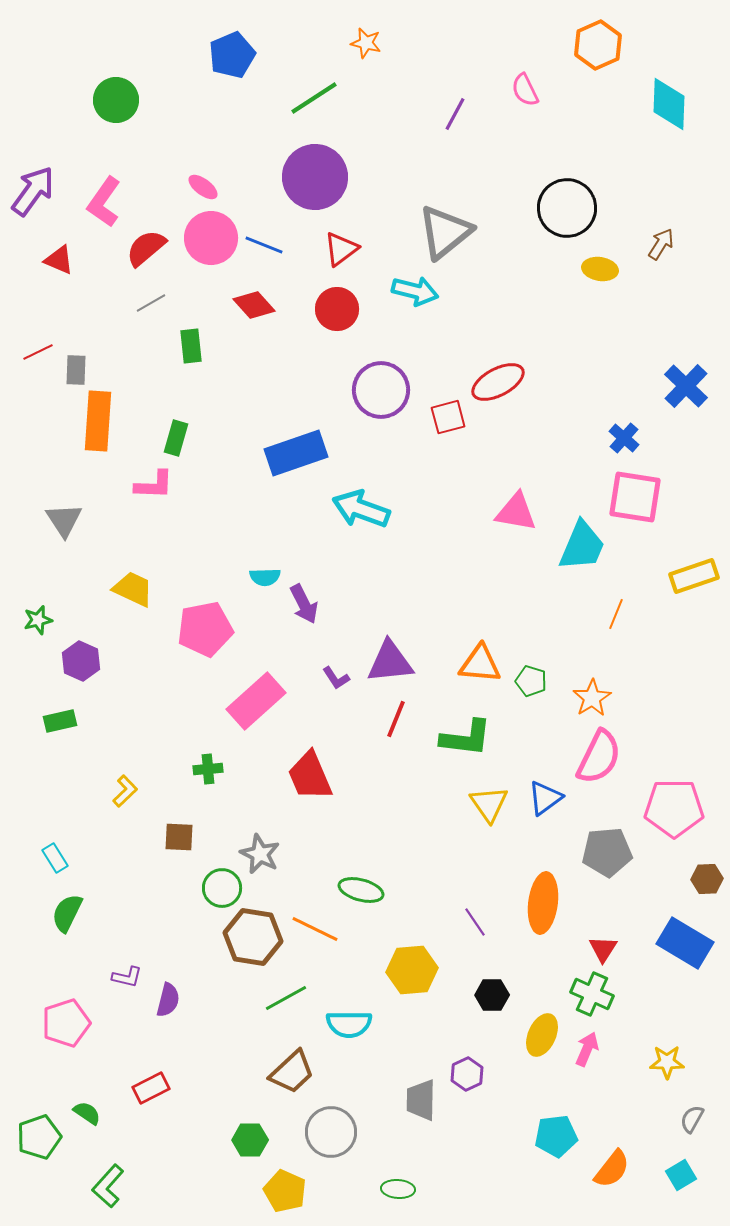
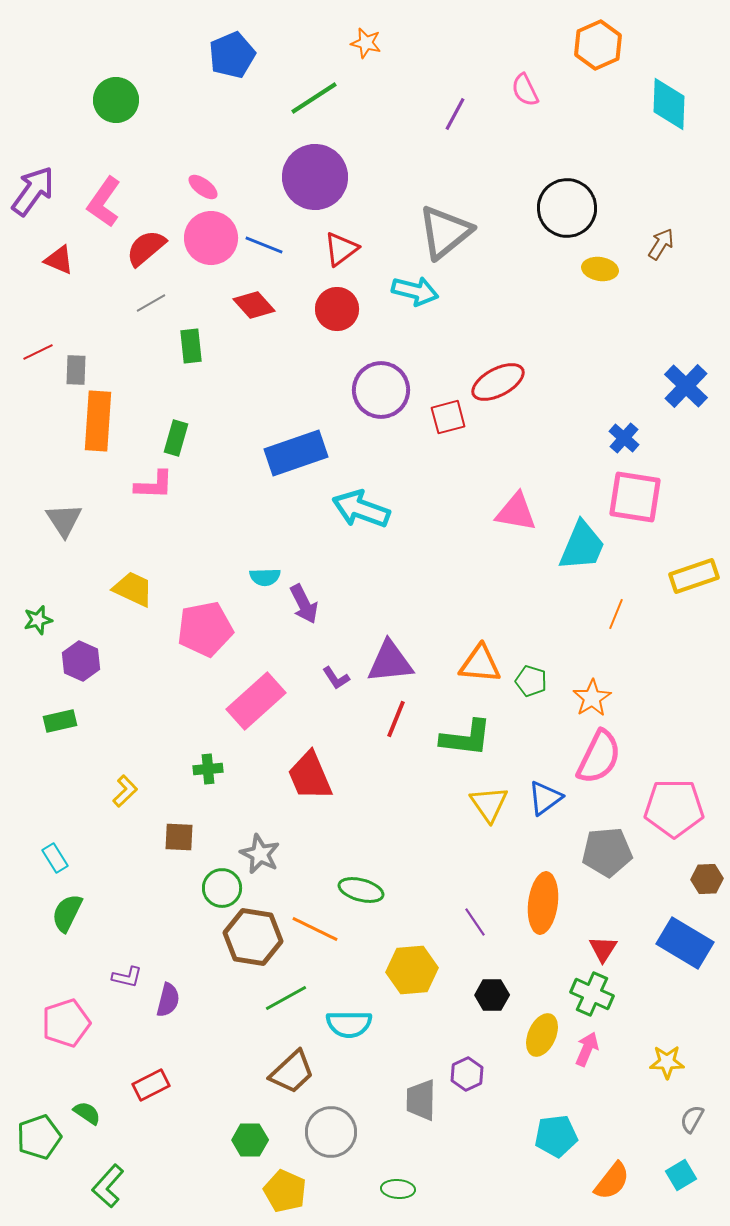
red rectangle at (151, 1088): moved 3 px up
orange semicircle at (612, 1169): moved 12 px down
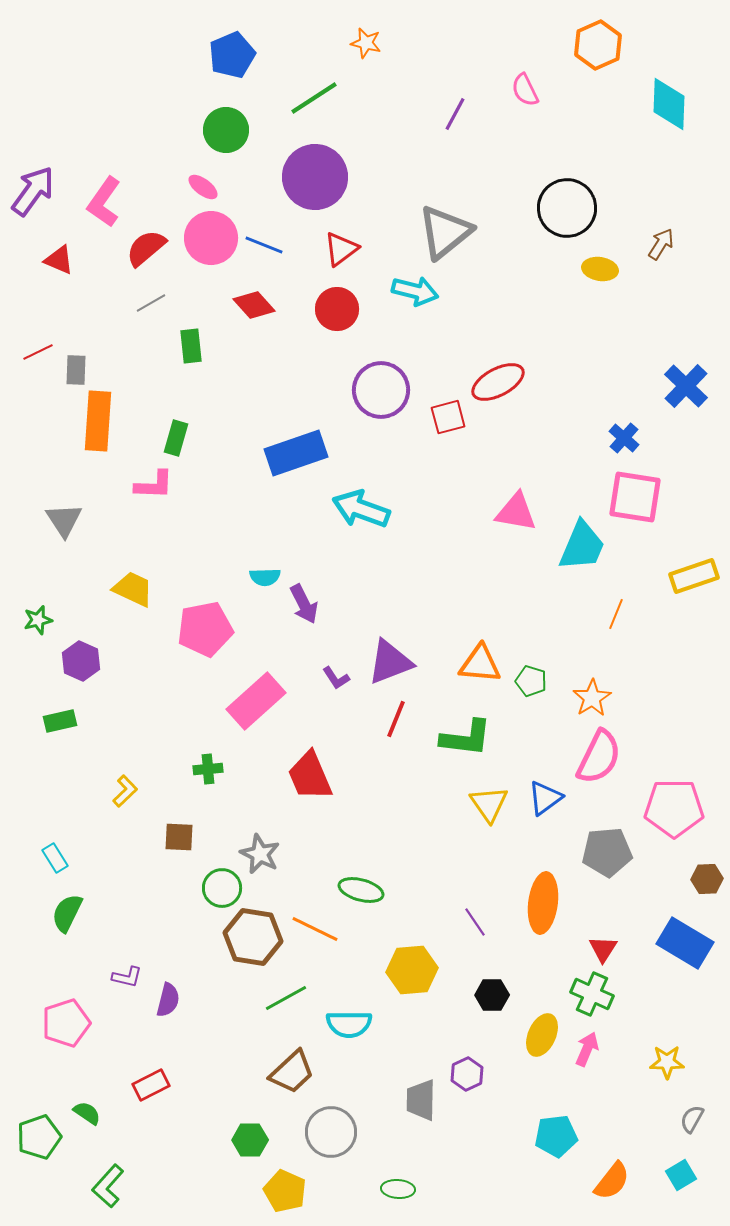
green circle at (116, 100): moved 110 px right, 30 px down
purple triangle at (390, 662): rotated 15 degrees counterclockwise
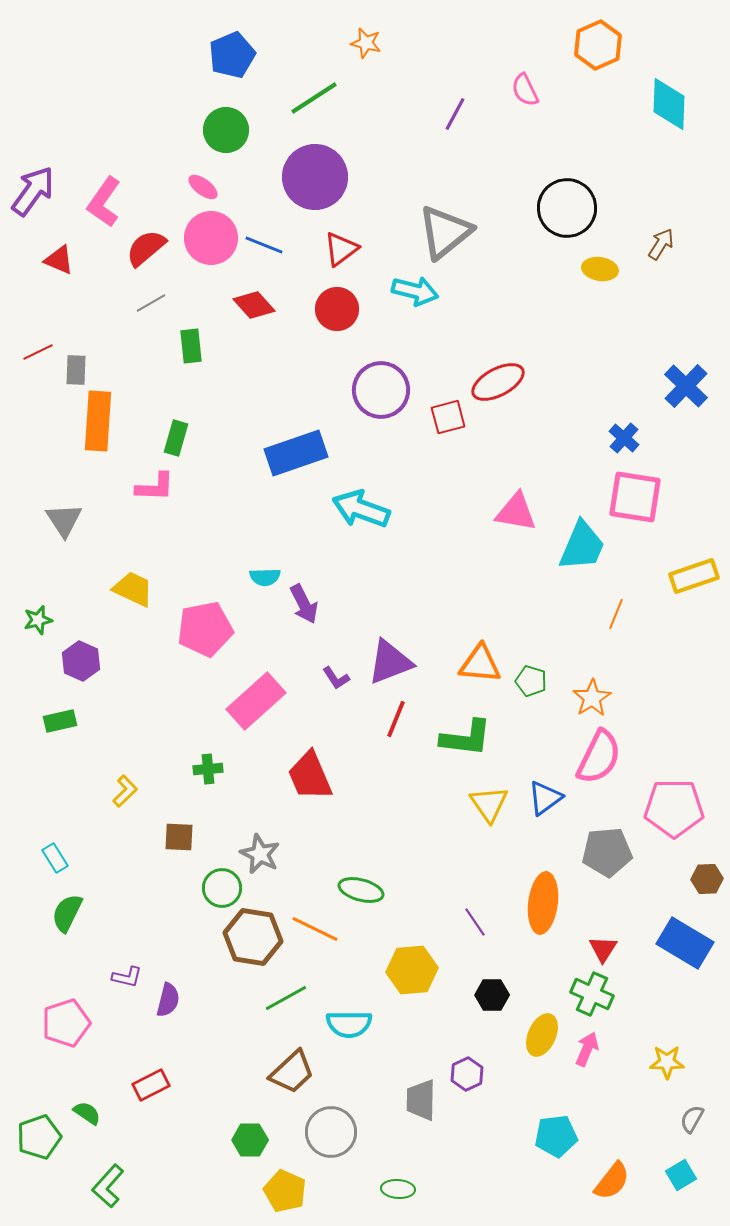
pink L-shape at (154, 485): moved 1 px right, 2 px down
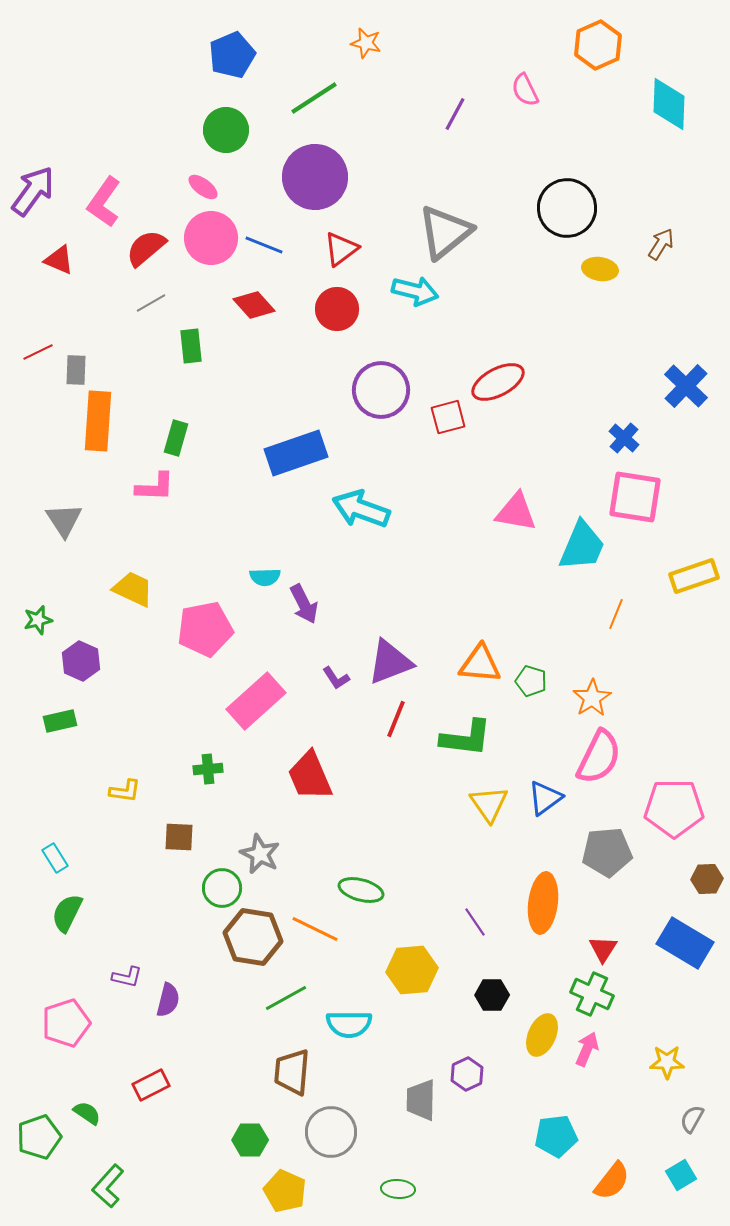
yellow L-shape at (125, 791): rotated 52 degrees clockwise
brown trapezoid at (292, 1072): rotated 138 degrees clockwise
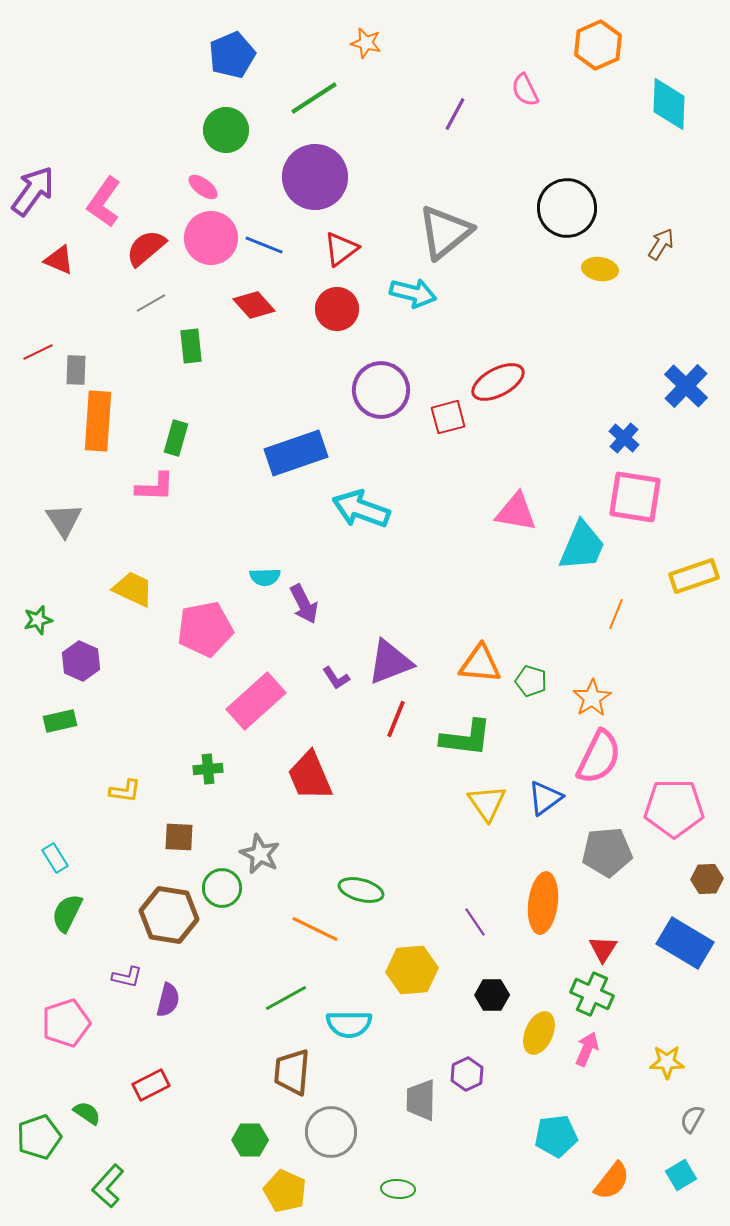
cyan arrow at (415, 291): moved 2 px left, 2 px down
yellow triangle at (489, 804): moved 2 px left, 1 px up
brown hexagon at (253, 937): moved 84 px left, 22 px up
yellow ellipse at (542, 1035): moved 3 px left, 2 px up
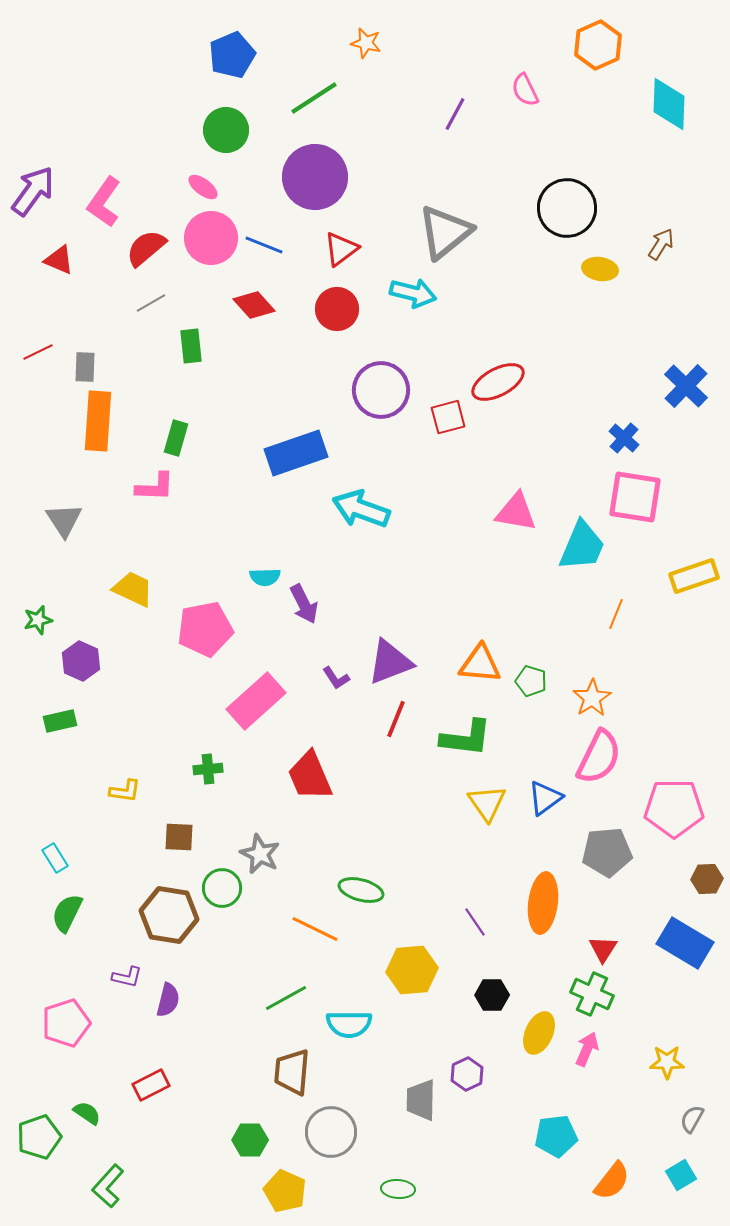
gray rectangle at (76, 370): moved 9 px right, 3 px up
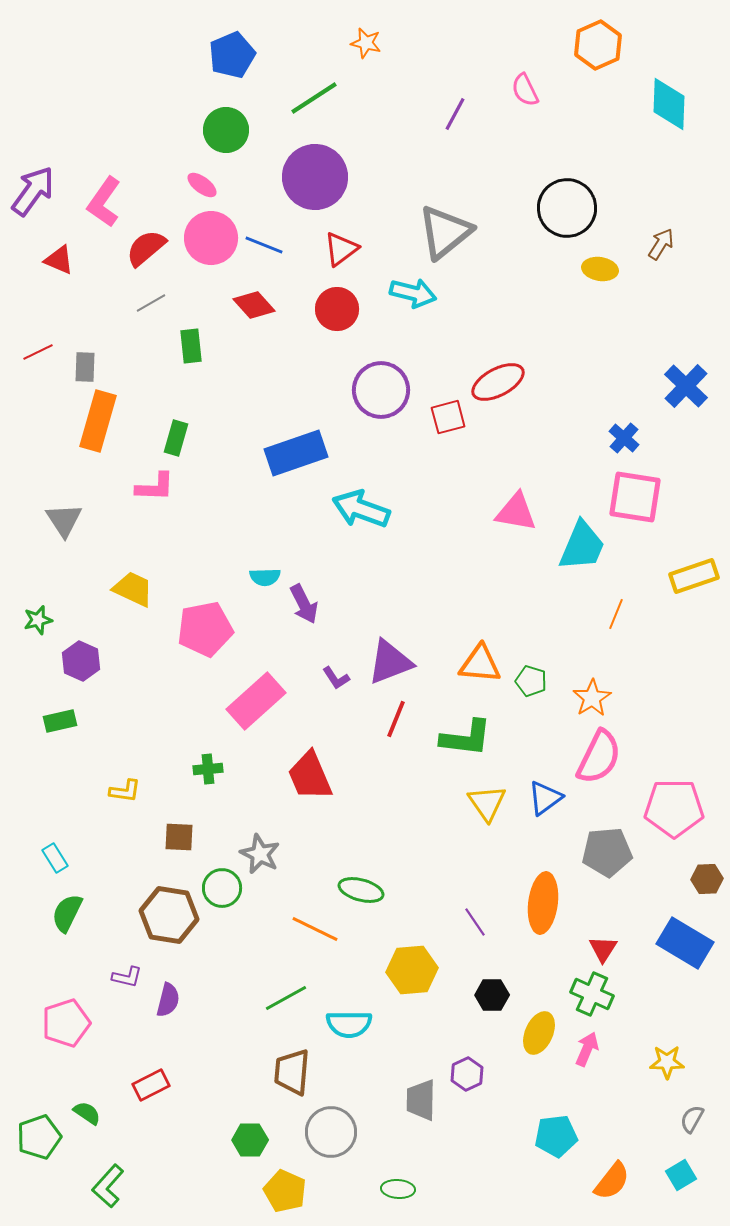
pink ellipse at (203, 187): moved 1 px left, 2 px up
orange rectangle at (98, 421): rotated 12 degrees clockwise
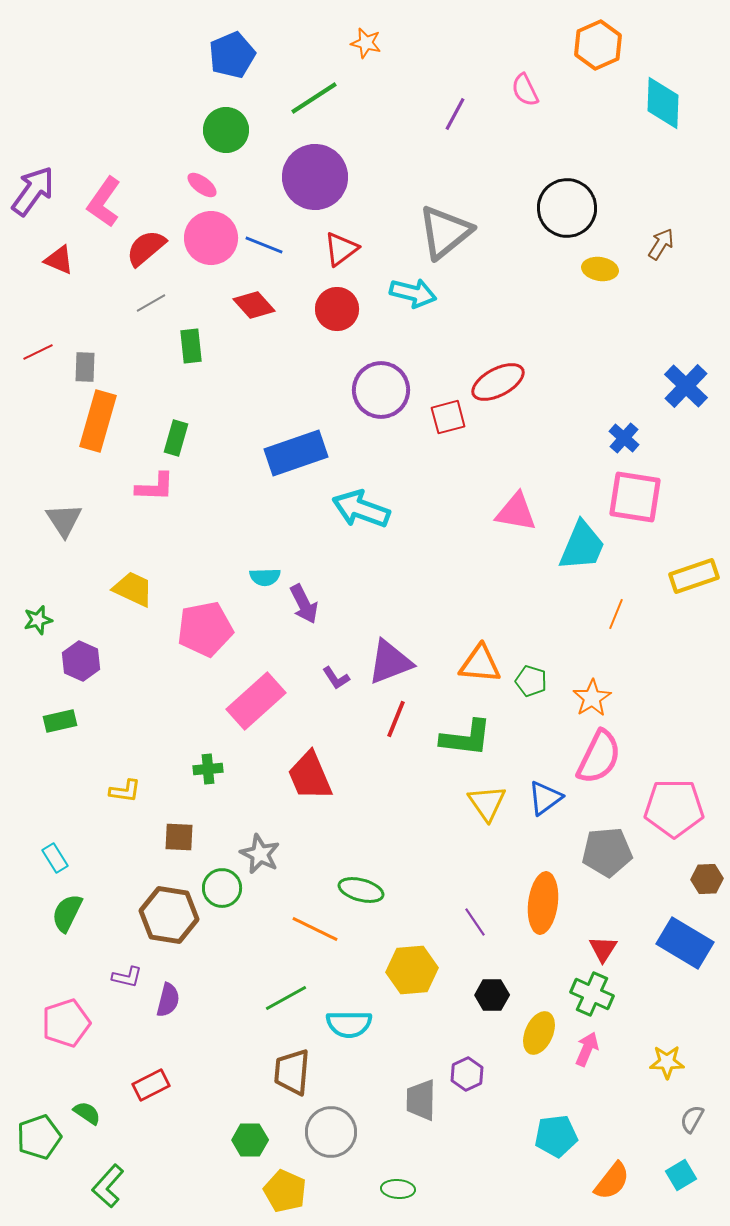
cyan diamond at (669, 104): moved 6 px left, 1 px up
